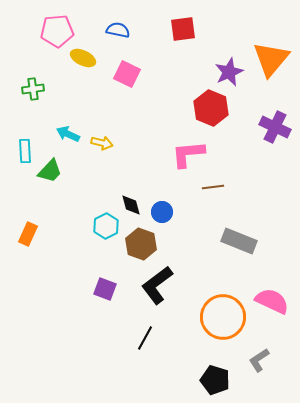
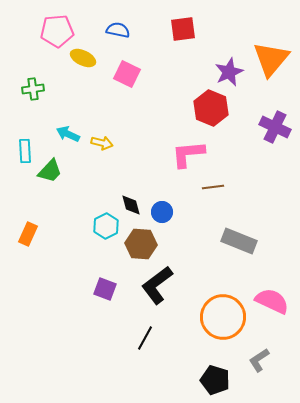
brown hexagon: rotated 16 degrees counterclockwise
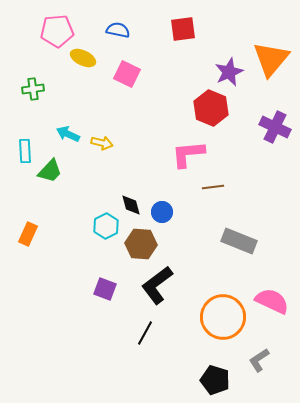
black line: moved 5 px up
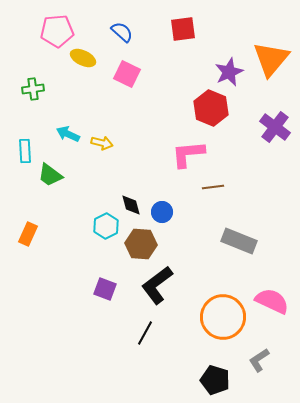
blue semicircle: moved 4 px right, 2 px down; rotated 30 degrees clockwise
purple cross: rotated 12 degrees clockwise
green trapezoid: moved 4 px down; rotated 84 degrees clockwise
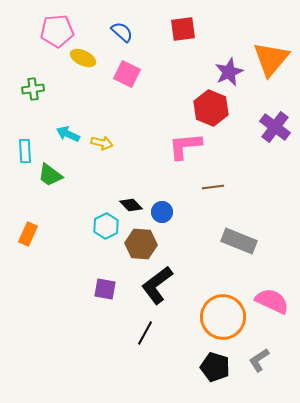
pink L-shape: moved 3 px left, 8 px up
black diamond: rotated 30 degrees counterclockwise
purple square: rotated 10 degrees counterclockwise
black pentagon: moved 13 px up
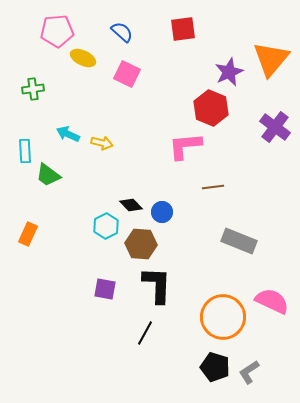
green trapezoid: moved 2 px left
black L-shape: rotated 129 degrees clockwise
gray L-shape: moved 10 px left, 12 px down
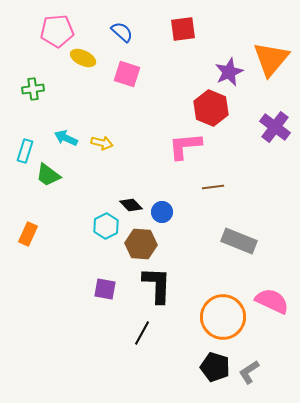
pink square: rotated 8 degrees counterclockwise
cyan arrow: moved 2 px left, 4 px down
cyan rectangle: rotated 20 degrees clockwise
black line: moved 3 px left
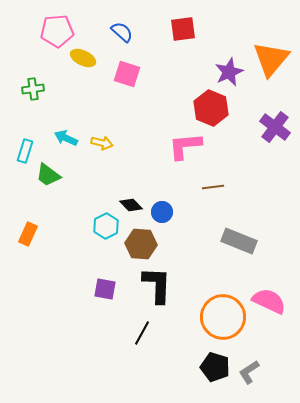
pink semicircle: moved 3 px left
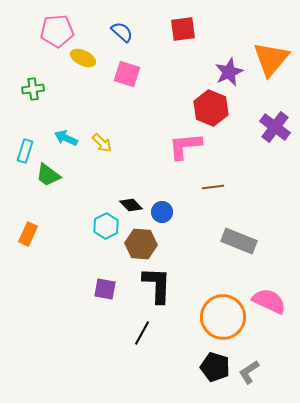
yellow arrow: rotated 30 degrees clockwise
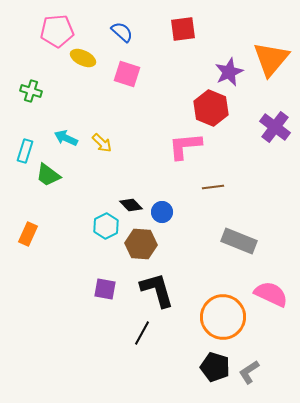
green cross: moved 2 px left, 2 px down; rotated 25 degrees clockwise
black L-shape: moved 5 px down; rotated 18 degrees counterclockwise
pink semicircle: moved 2 px right, 7 px up
